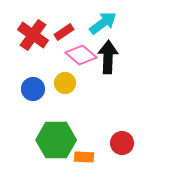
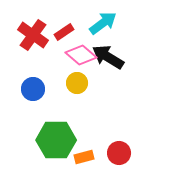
black arrow: rotated 60 degrees counterclockwise
yellow circle: moved 12 px right
red circle: moved 3 px left, 10 px down
orange rectangle: rotated 18 degrees counterclockwise
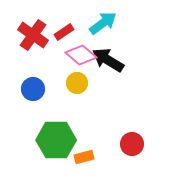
black arrow: moved 3 px down
red circle: moved 13 px right, 9 px up
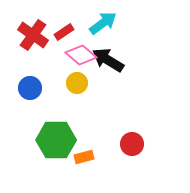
blue circle: moved 3 px left, 1 px up
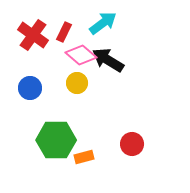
red rectangle: rotated 30 degrees counterclockwise
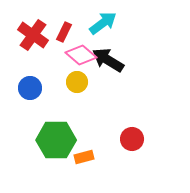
yellow circle: moved 1 px up
red circle: moved 5 px up
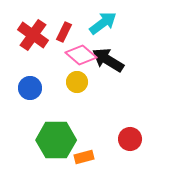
red circle: moved 2 px left
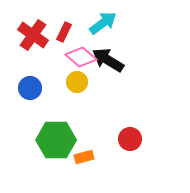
pink diamond: moved 2 px down
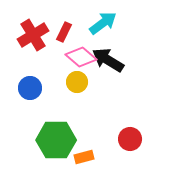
red cross: rotated 24 degrees clockwise
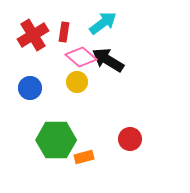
red rectangle: rotated 18 degrees counterclockwise
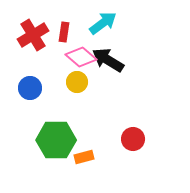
red circle: moved 3 px right
